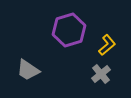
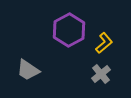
purple hexagon: rotated 12 degrees counterclockwise
yellow L-shape: moved 3 px left, 2 px up
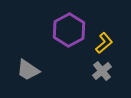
gray cross: moved 1 px right, 3 px up
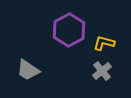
yellow L-shape: rotated 125 degrees counterclockwise
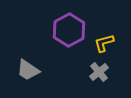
yellow L-shape: rotated 30 degrees counterclockwise
gray cross: moved 3 px left, 1 px down
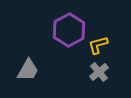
yellow L-shape: moved 6 px left, 2 px down
gray trapezoid: rotated 95 degrees counterclockwise
